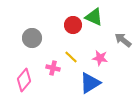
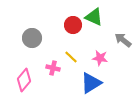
blue triangle: moved 1 px right
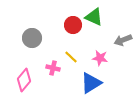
gray arrow: rotated 60 degrees counterclockwise
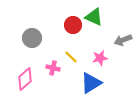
pink star: rotated 21 degrees counterclockwise
pink diamond: moved 1 px right, 1 px up; rotated 10 degrees clockwise
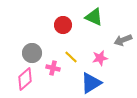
red circle: moved 10 px left
gray circle: moved 15 px down
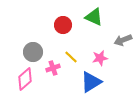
gray circle: moved 1 px right, 1 px up
pink cross: rotated 32 degrees counterclockwise
blue triangle: moved 1 px up
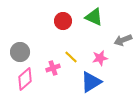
red circle: moved 4 px up
gray circle: moved 13 px left
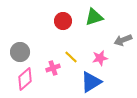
green triangle: rotated 42 degrees counterclockwise
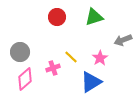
red circle: moved 6 px left, 4 px up
pink star: rotated 21 degrees counterclockwise
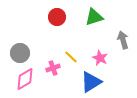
gray arrow: rotated 96 degrees clockwise
gray circle: moved 1 px down
pink star: rotated 14 degrees counterclockwise
pink diamond: rotated 10 degrees clockwise
